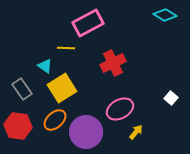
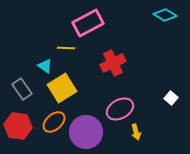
orange ellipse: moved 1 px left, 2 px down
yellow arrow: rotated 126 degrees clockwise
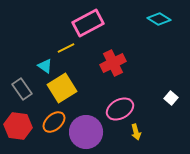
cyan diamond: moved 6 px left, 4 px down
yellow line: rotated 30 degrees counterclockwise
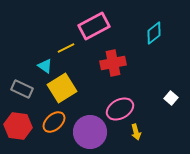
cyan diamond: moved 5 px left, 14 px down; rotated 70 degrees counterclockwise
pink rectangle: moved 6 px right, 3 px down
red cross: rotated 15 degrees clockwise
gray rectangle: rotated 30 degrees counterclockwise
purple circle: moved 4 px right
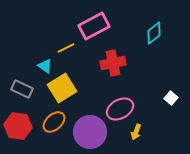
yellow arrow: rotated 35 degrees clockwise
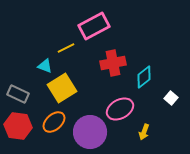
cyan diamond: moved 10 px left, 44 px down
cyan triangle: rotated 14 degrees counterclockwise
gray rectangle: moved 4 px left, 5 px down
yellow arrow: moved 8 px right
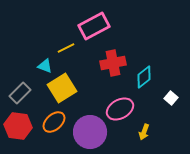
gray rectangle: moved 2 px right, 1 px up; rotated 70 degrees counterclockwise
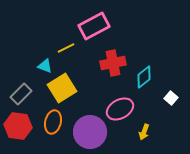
gray rectangle: moved 1 px right, 1 px down
orange ellipse: moved 1 px left; rotated 35 degrees counterclockwise
